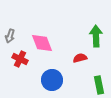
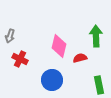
pink diamond: moved 17 px right, 3 px down; rotated 35 degrees clockwise
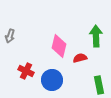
red cross: moved 6 px right, 12 px down
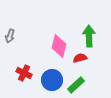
green arrow: moved 7 px left
red cross: moved 2 px left, 2 px down
green rectangle: moved 23 px left; rotated 60 degrees clockwise
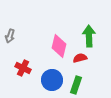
red cross: moved 1 px left, 5 px up
green rectangle: rotated 30 degrees counterclockwise
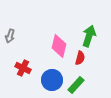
green arrow: rotated 20 degrees clockwise
red semicircle: rotated 120 degrees clockwise
green rectangle: rotated 24 degrees clockwise
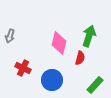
pink diamond: moved 3 px up
green rectangle: moved 19 px right
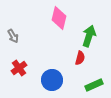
gray arrow: moved 3 px right; rotated 48 degrees counterclockwise
pink diamond: moved 25 px up
red cross: moved 4 px left; rotated 28 degrees clockwise
green rectangle: moved 1 px left; rotated 24 degrees clockwise
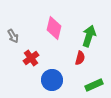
pink diamond: moved 5 px left, 10 px down
red cross: moved 12 px right, 10 px up
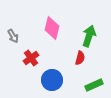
pink diamond: moved 2 px left
